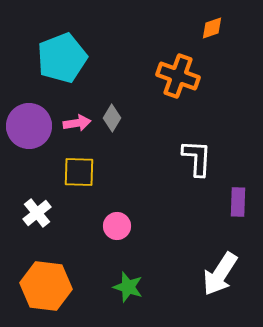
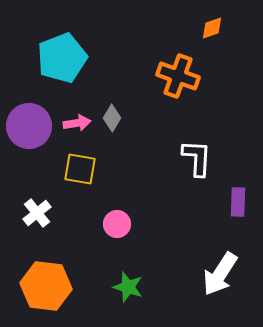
yellow square: moved 1 px right, 3 px up; rotated 8 degrees clockwise
pink circle: moved 2 px up
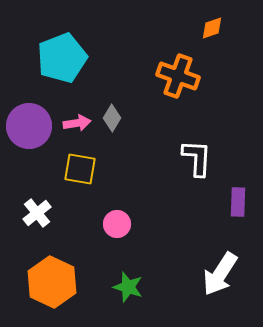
orange hexagon: moved 6 px right, 4 px up; rotated 18 degrees clockwise
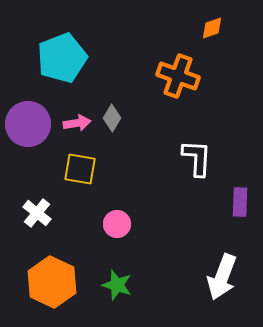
purple circle: moved 1 px left, 2 px up
purple rectangle: moved 2 px right
white cross: rotated 12 degrees counterclockwise
white arrow: moved 2 px right, 3 px down; rotated 12 degrees counterclockwise
green star: moved 11 px left, 2 px up
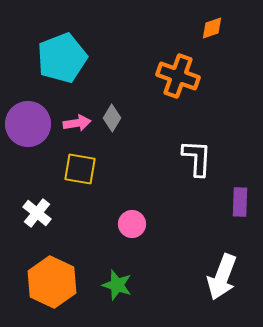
pink circle: moved 15 px right
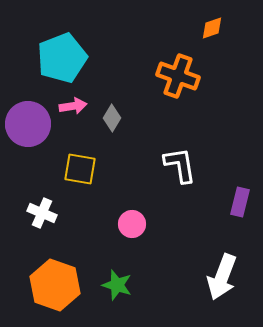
pink arrow: moved 4 px left, 17 px up
white L-shape: moved 17 px left, 7 px down; rotated 12 degrees counterclockwise
purple rectangle: rotated 12 degrees clockwise
white cross: moved 5 px right; rotated 16 degrees counterclockwise
orange hexagon: moved 3 px right, 3 px down; rotated 6 degrees counterclockwise
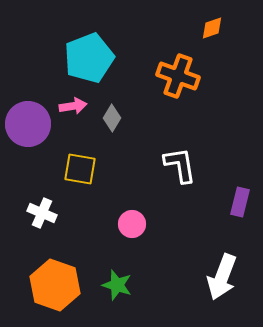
cyan pentagon: moved 27 px right
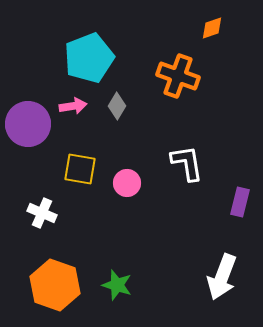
gray diamond: moved 5 px right, 12 px up
white L-shape: moved 7 px right, 2 px up
pink circle: moved 5 px left, 41 px up
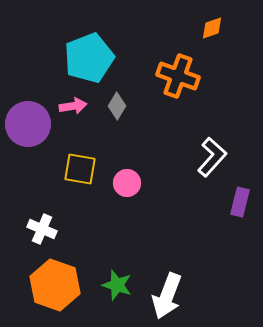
white L-shape: moved 25 px right, 6 px up; rotated 51 degrees clockwise
white cross: moved 16 px down
white arrow: moved 55 px left, 19 px down
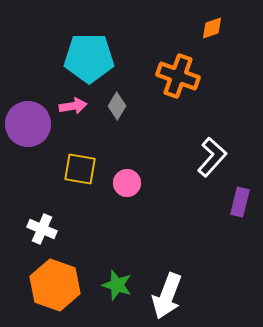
cyan pentagon: rotated 21 degrees clockwise
